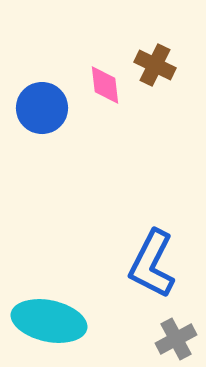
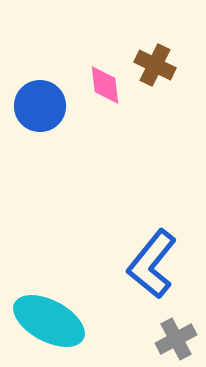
blue circle: moved 2 px left, 2 px up
blue L-shape: rotated 12 degrees clockwise
cyan ellipse: rotated 16 degrees clockwise
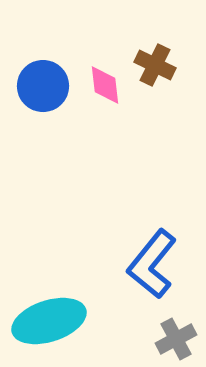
blue circle: moved 3 px right, 20 px up
cyan ellipse: rotated 46 degrees counterclockwise
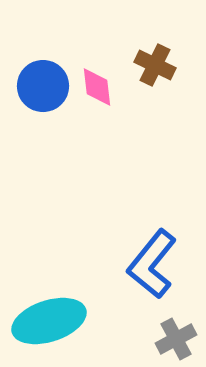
pink diamond: moved 8 px left, 2 px down
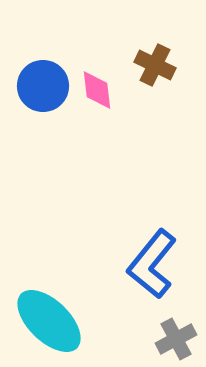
pink diamond: moved 3 px down
cyan ellipse: rotated 62 degrees clockwise
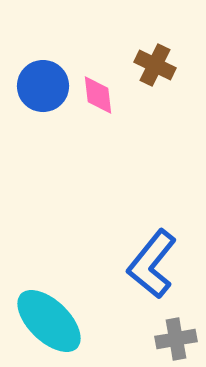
pink diamond: moved 1 px right, 5 px down
gray cross: rotated 18 degrees clockwise
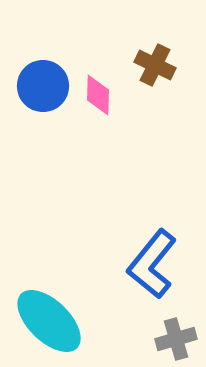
pink diamond: rotated 9 degrees clockwise
gray cross: rotated 6 degrees counterclockwise
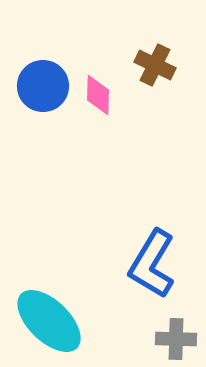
blue L-shape: rotated 8 degrees counterclockwise
gray cross: rotated 18 degrees clockwise
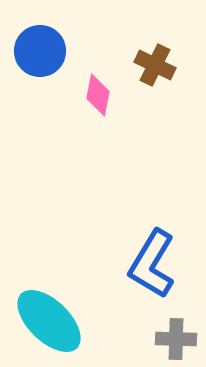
blue circle: moved 3 px left, 35 px up
pink diamond: rotated 9 degrees clockwise
